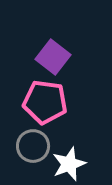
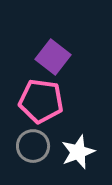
pink pentagon: moved 4 px left, 1 px up
white star: moved 9 px right, 12 px up
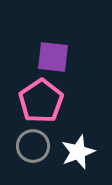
purple square: rotated 32 degrees counterclockwise
pink pentagon: rotated 30 degrees clockwise
